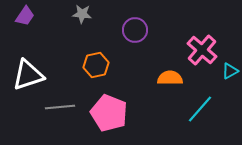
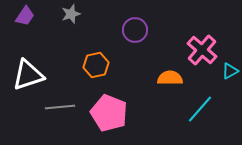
gray star: moved 11 px left; rotated 24 degrees counterclockwise
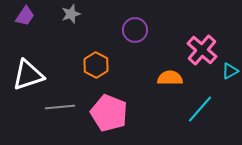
orange hexagon: rotated 20 degrees counterclockwise
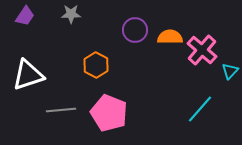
gray star: rotated 18 degrees clockwise
cyan triangle: rotated 18 degrees counterclockwise
orange semicircle: moved 41 px up
gray line: moved 1 px right, 3 px down
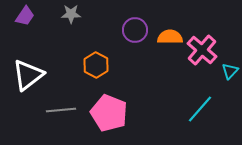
white triangle: rotated 20 degrees counterclockwise
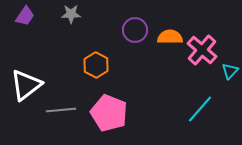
white triangle: moved 2 px left, 10 px down
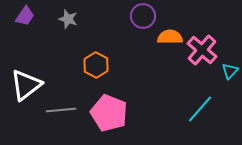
gray star: moved 3 px left, 5 px down; rotated 18 degrees clockwise
purple circle: moved 8 px right, 14 px up
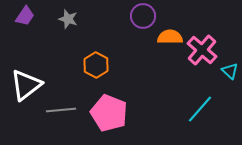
cyan triangle: rotated 30 degrees counterclockwise
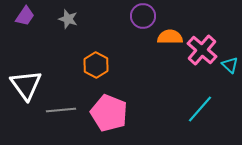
cyan triangle: moved 6 px up
white triangle: rotated 28 degrees counterclockwise
